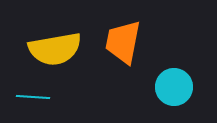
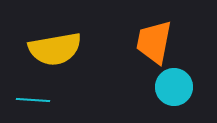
orange trapezoid: moved 31 px right
cyan line: moved 3 px down
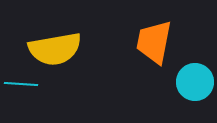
cyan circle: moved 21 px right, 5 px up
cyan line: moved 12 px left, 16 px up
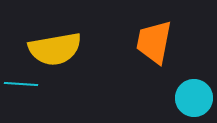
cyan circle: moved 1 px left, 16 px down
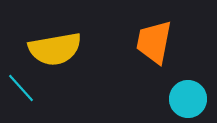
cyan line: moved 4 px down; rotated 44 degrees clockwise
cyan circle: moved 6 px left, 1 px down
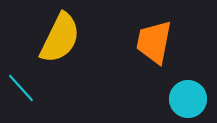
yellow semicircle: moved 5 px right, 11 px up; rotated 54 degrees counterclockwise
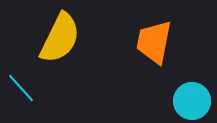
cyan circle: moved 4 px right, 2 px down
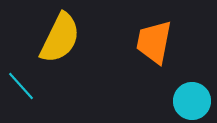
cyan line: moved 2 px up
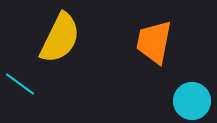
cyan line: moved 1 px left, 2 px up; rotated 12 degrees counterclockwise
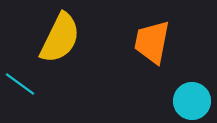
orange trapezoid: moved 2 px left
